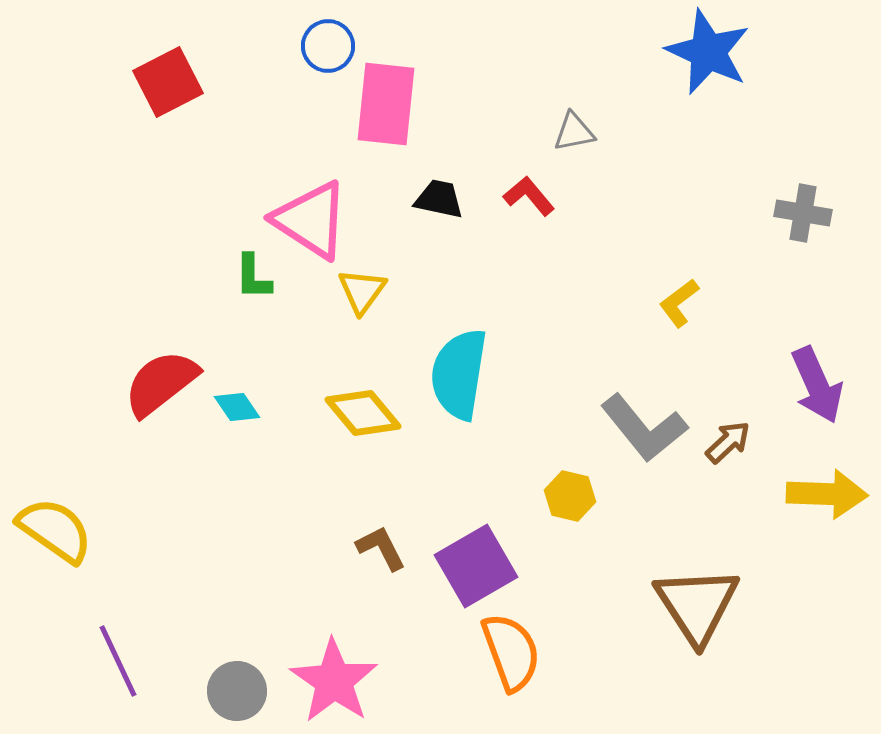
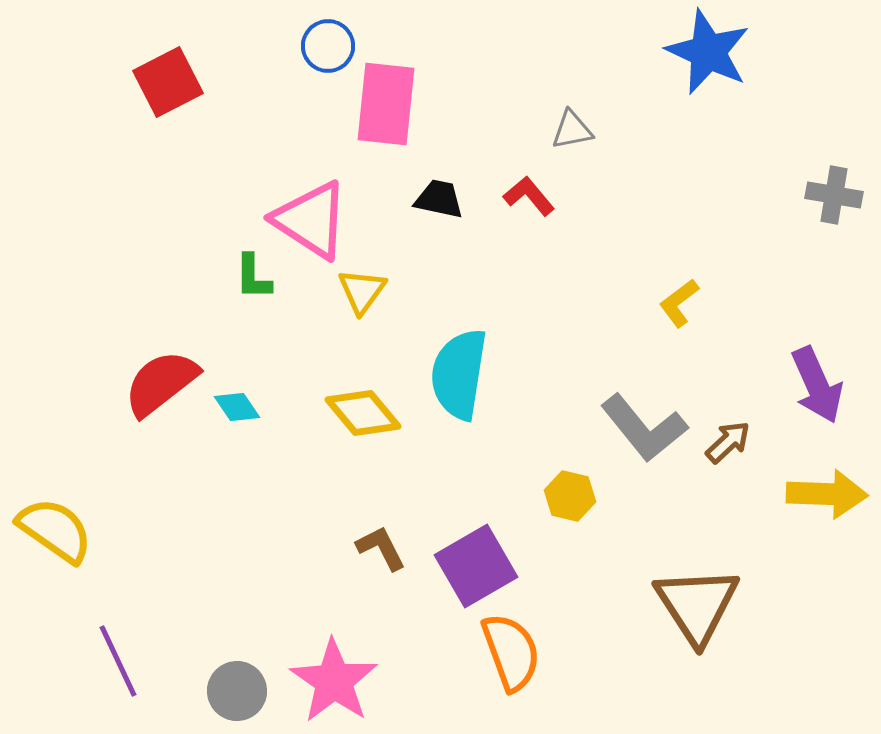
gray triangle: moved 2 px left, 2 px up
gray cross: moved 31 px right, 18 px up
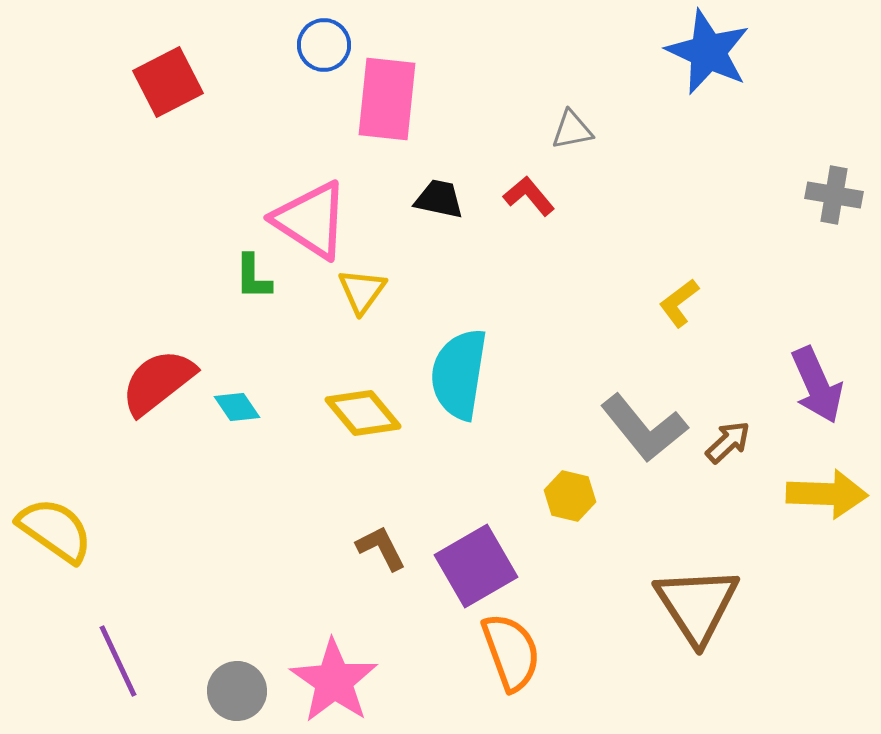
blue circle: moved 4 px left, 1 px up
pink rectangle: moved 1 px right, 5 px up
red semicircle: moved 3 px left, 1 px up
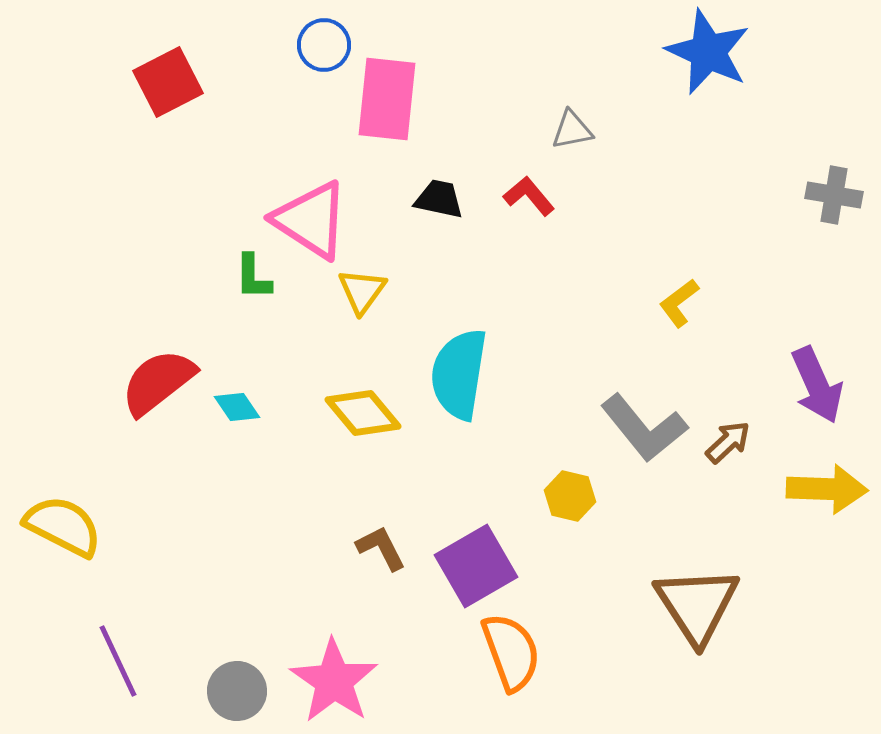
yellow arrow: moved 5 px up
yellow semicircle: moved 8 px right, 4 px up; rotated 8 degrees counterclockwise
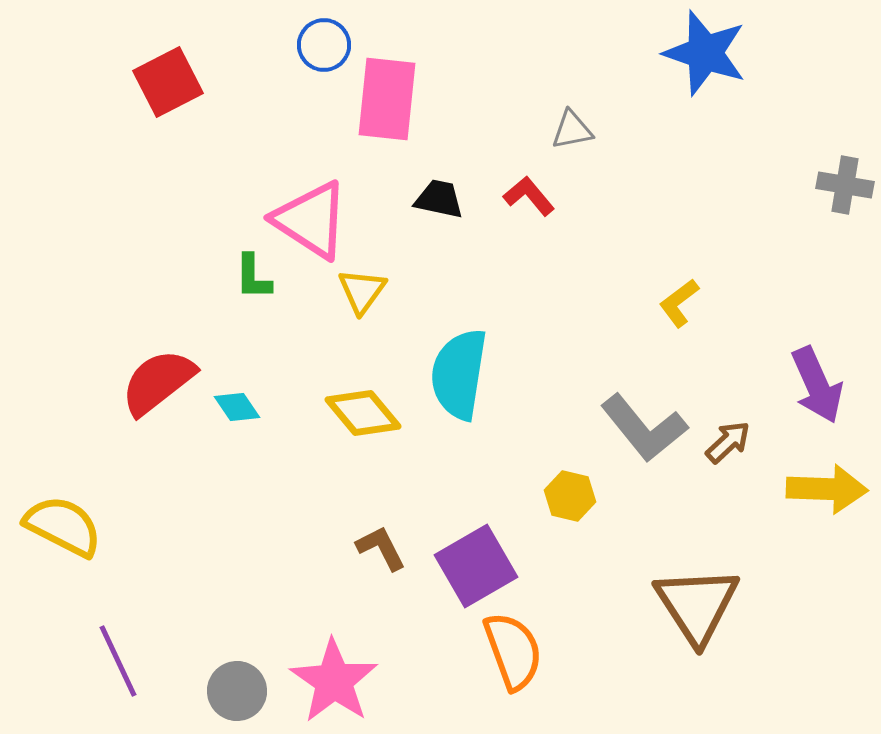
blue star: moved 3 px left, 1 px down; rotated 6 degrees counterclockwise
gray cross: moved 11 px right, 10 px up
orange semicircle: moved 2 px right, 1 px up
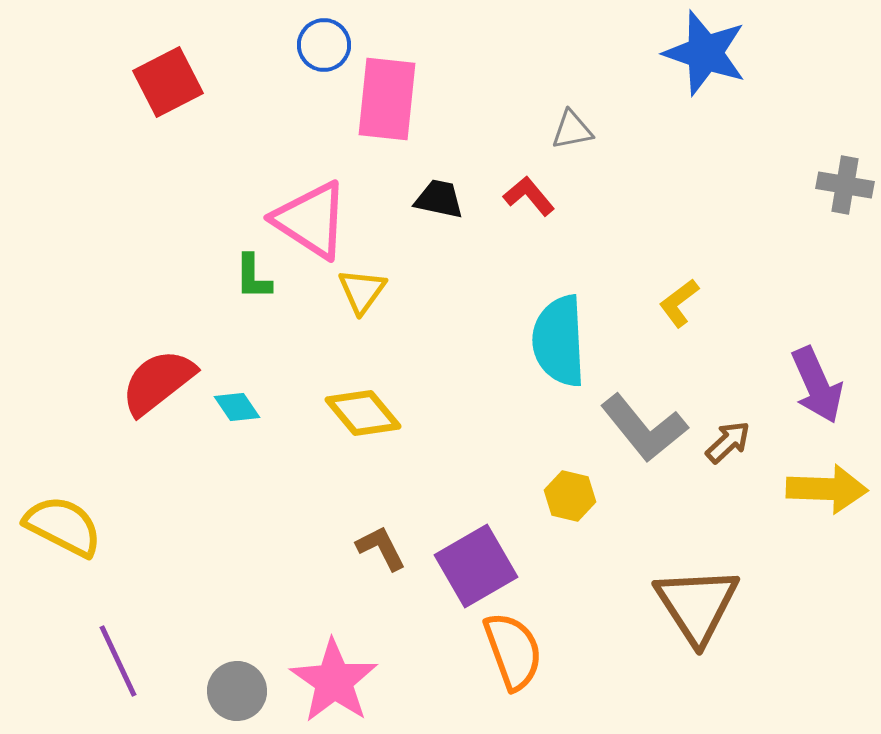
cyan semicircle: moved 100 px right, 33 px up; rotated 12 degrees counterclockwise
